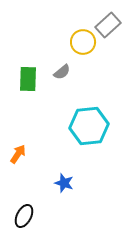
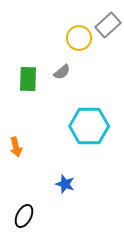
yellow circle: moved 4 px left, 4 px up
cyan hexagon: rotated 6 degrees clockwise
orange arrow: moved 2 px left, 7 px up; rotated 132 degrees clockwise
blue star: moved 1 px right, 1 px down
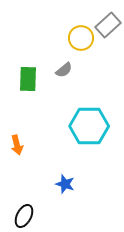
yellow circle: moved 2 px right
gray semicircle: moved 2 px right, 2 px up
orange arrow: moved 1 px right, 2 px up
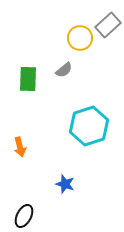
yellow circle: moved 1 px left
cyan hexagon: rotated 18 degrees counterclockwise
orange arrow: moved 3 px right, 2 px down
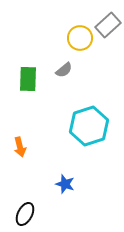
black ellipse: moved 1 px right, 2 px up
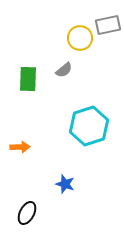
gray rectangle: rotated 30 degrees clockwise
orange arrow: rotated 78 degrees counterclockwise
black ellipse: moved 2 px right, 1 px up
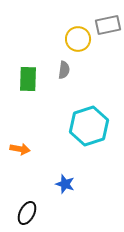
yellow circle: moved 2 px left, 1 px down
gray semicircle: rotated 42 degrees counterclockwise
orange arrow: moved 2 px down; rotated 12 degrees clockwise
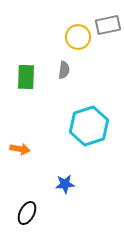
yellow circle: moved 2 px up
green rectangle: moved 2 px left, 2 px up
blue star: rotated 24 degrees counterclockwise
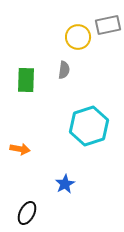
green rectangle: moved 3 px down
blue star: rotated 24 degrees counterclockwise
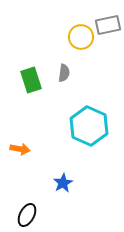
yellow circle: moved 3 px right
gray semicircle: moved 3 px down
green rectangle: moved 5 px right; rotated 20 degrees counterclockwise
cyan hexagon: rotated 18 degrees counterclockwise
blue star: moved 2 px left, 1 px up
black ellipse: moved 2 px down
